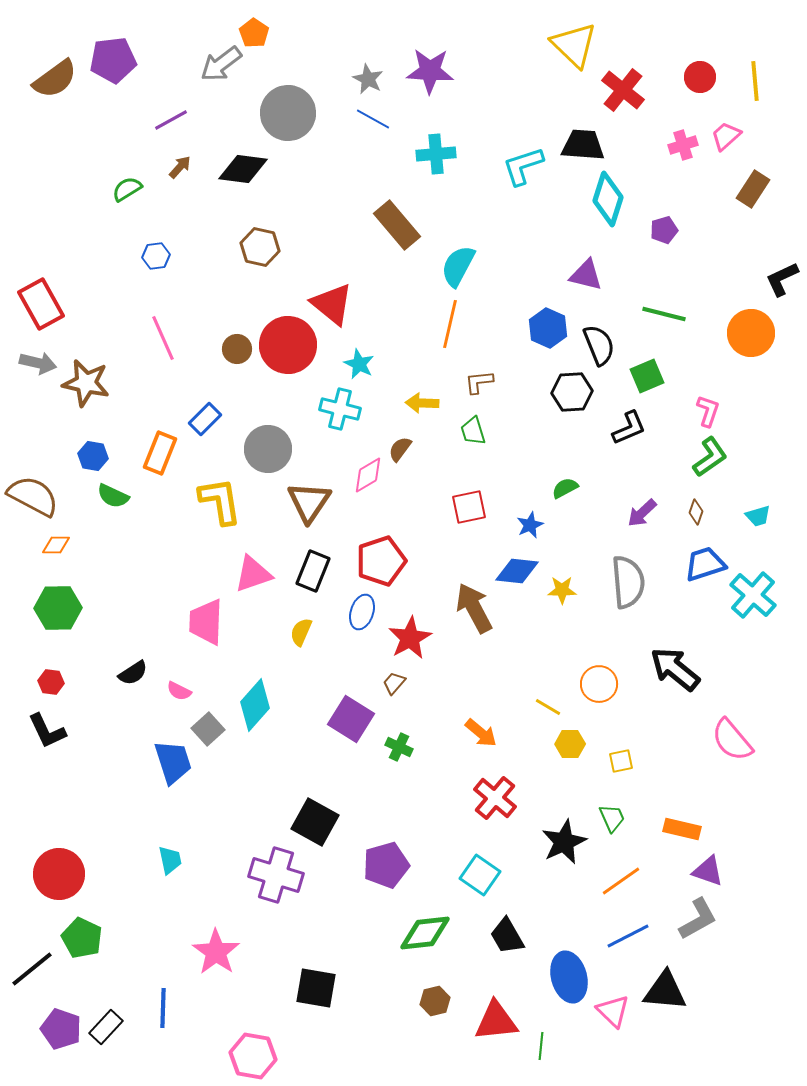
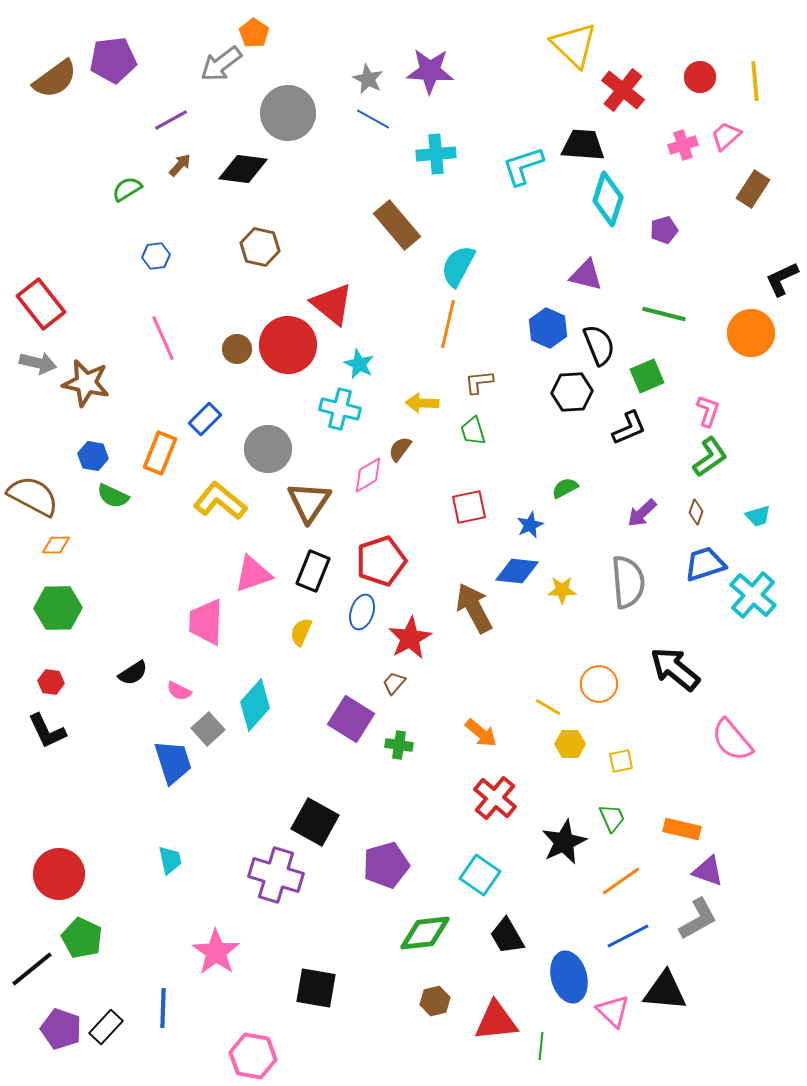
brown arrow at (180, 167): moved 2 px up
red rectangle at (41, 304): rotated 9 degrees counterclockwise
orange line at (450, 324): moved 2 px left
yellow L-shape at (220, 501): rotated 42 degrees counterclockwise
green cross at (399, 747): moved 2 px up; rotated 16 degrees counterclockwise
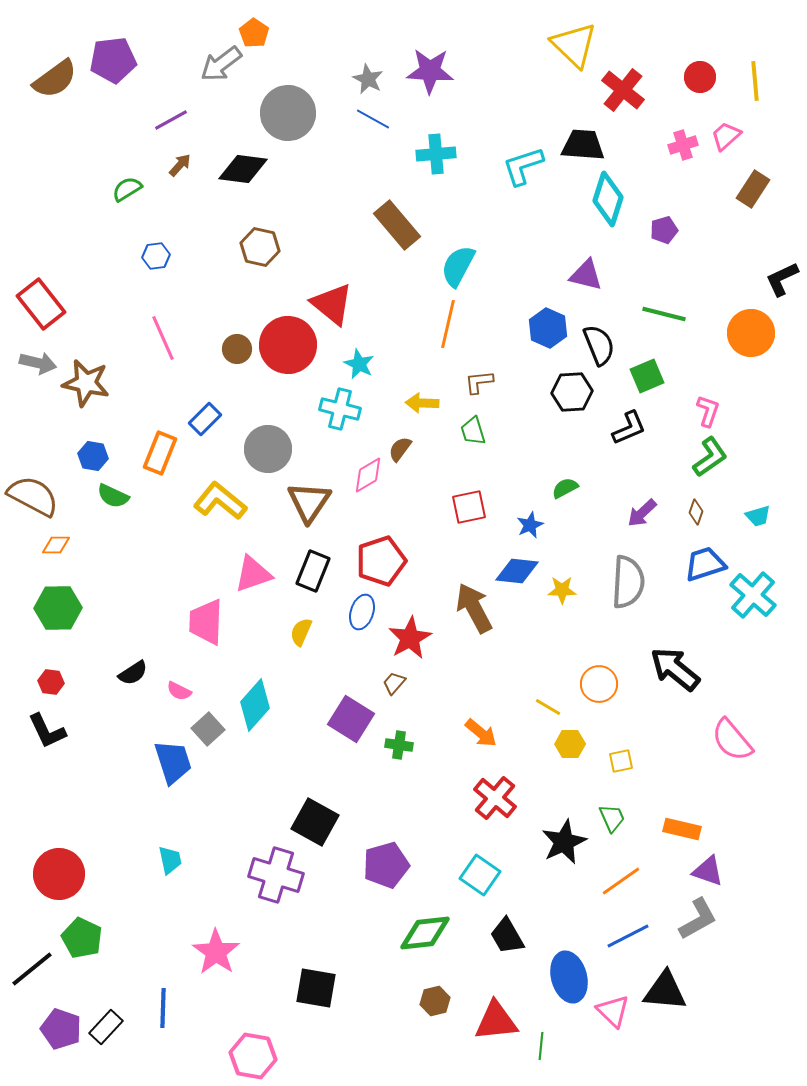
gray semicircle at (628, 582): rotated 8 degrees clockwise
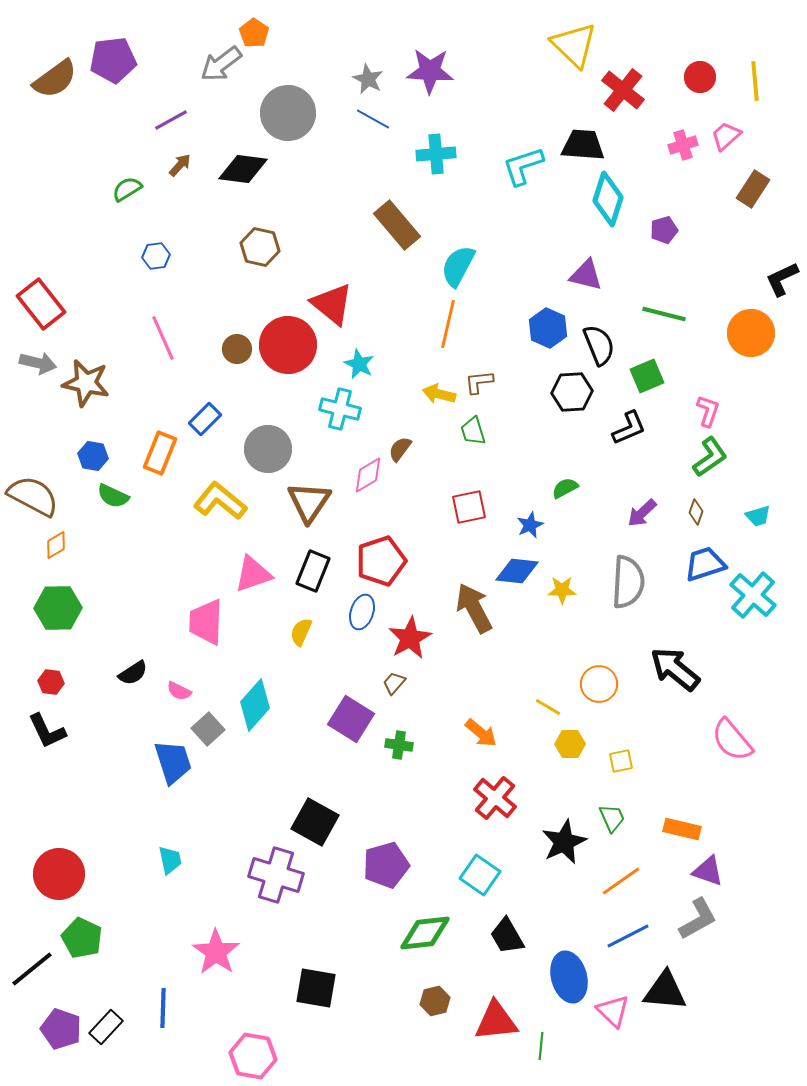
yellow arrow at (422, 403): moved 17 px right, 9 px up; rotated 12 degrees clockwise
orange diamond at (56, 545): rotated 32 degrees counterclockwise
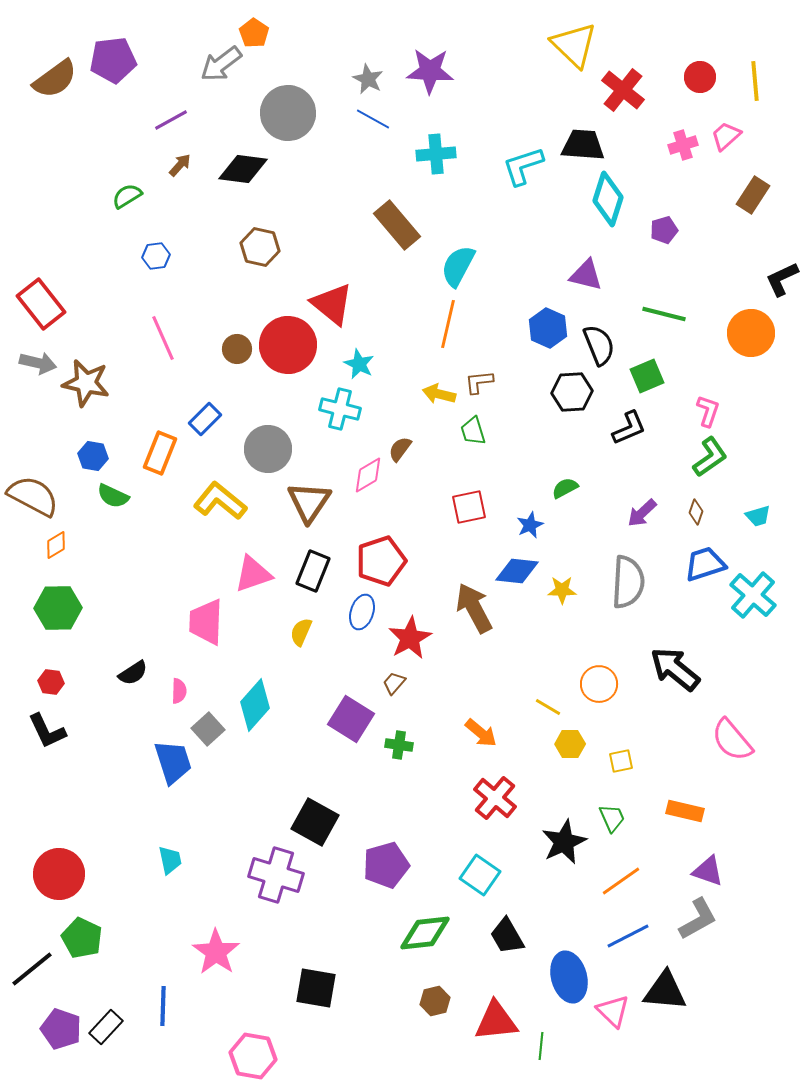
green semicircle at (127, 189): moved 7 px down
brown rectangle at (753, 189): moved 6 px down
pink semicircle at (179, 691): rotated 115 degrees counterclockwise
orange rectangle at (682, 829): moved 3 px right, 18 px up
blue line at (163, 1008): moved 2 px up
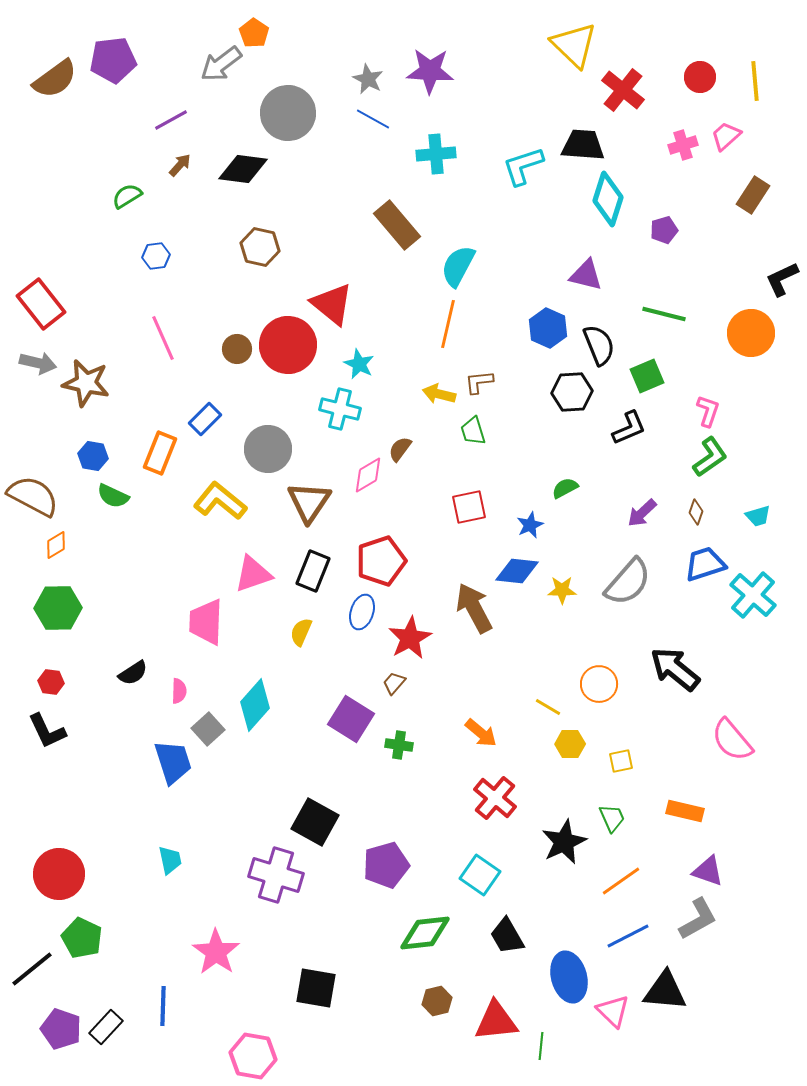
gray semicircle at (628, 582): rotated 38 degrees clockwise
brown hexagon at (435, 1001): moved 2 px right
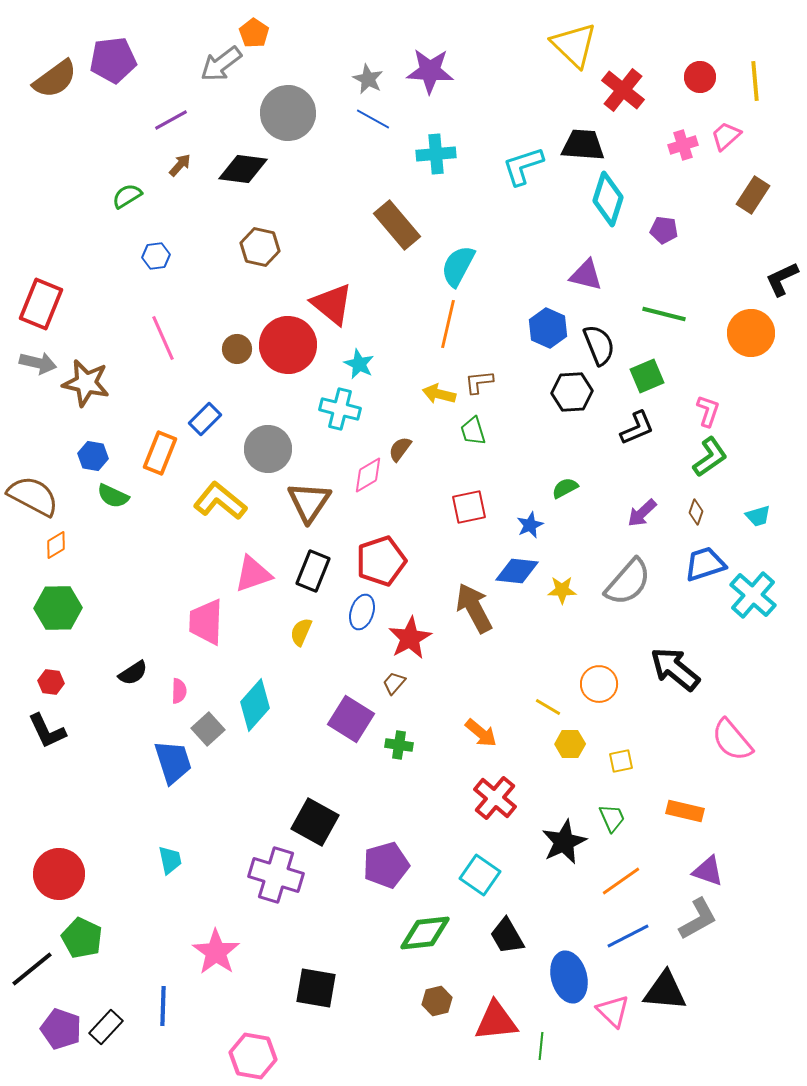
purple pentagon at (664, 230): rotated 24 degrees clockwise
red rectangle at (41, 304): rotated 60 degrees clockwise
black L-shape at (629, 428): moved 8 px right
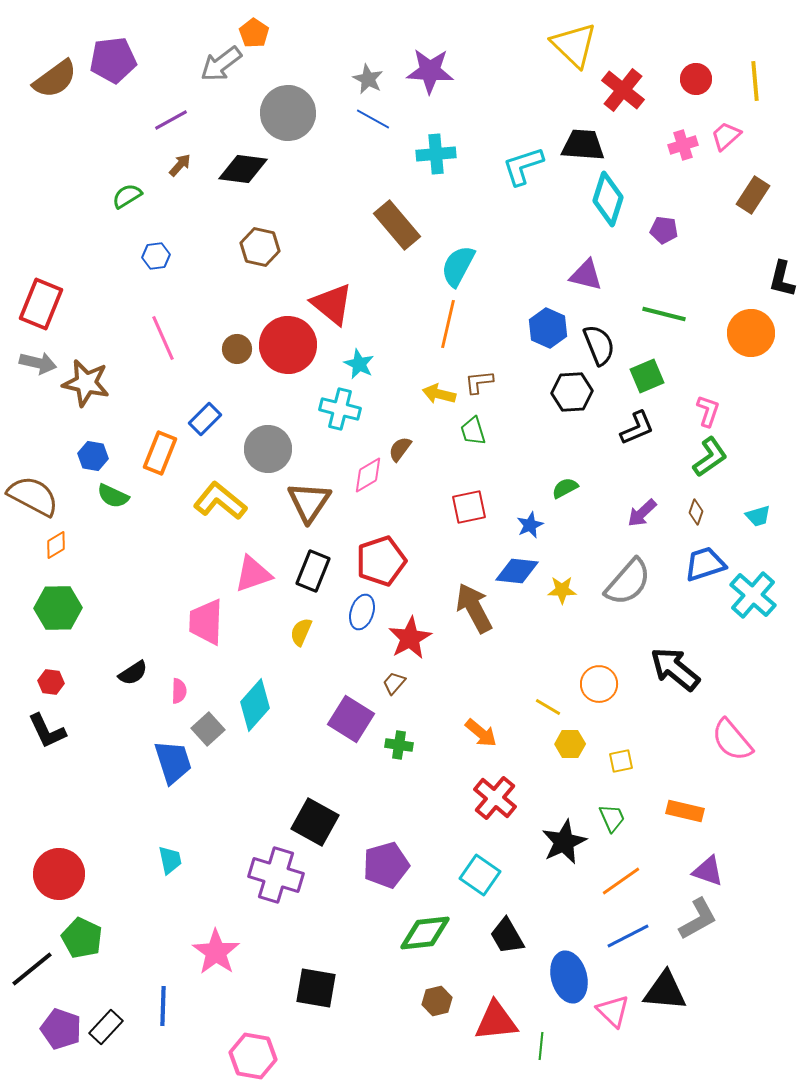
red circle at (700, 77): moved 4 px left, 2 px down
black L-shape at (782, 279): rotated 51 degrees counterclockwise
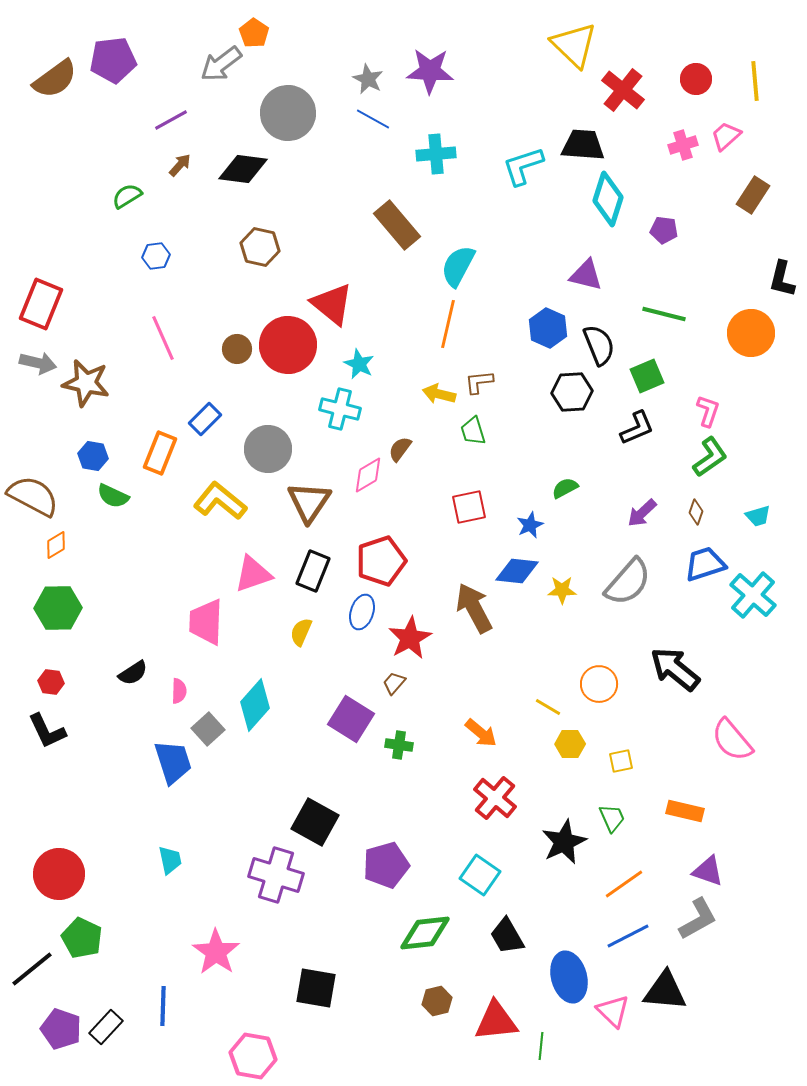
orange line at (621, 881): moved 3 px right, 3 px down
